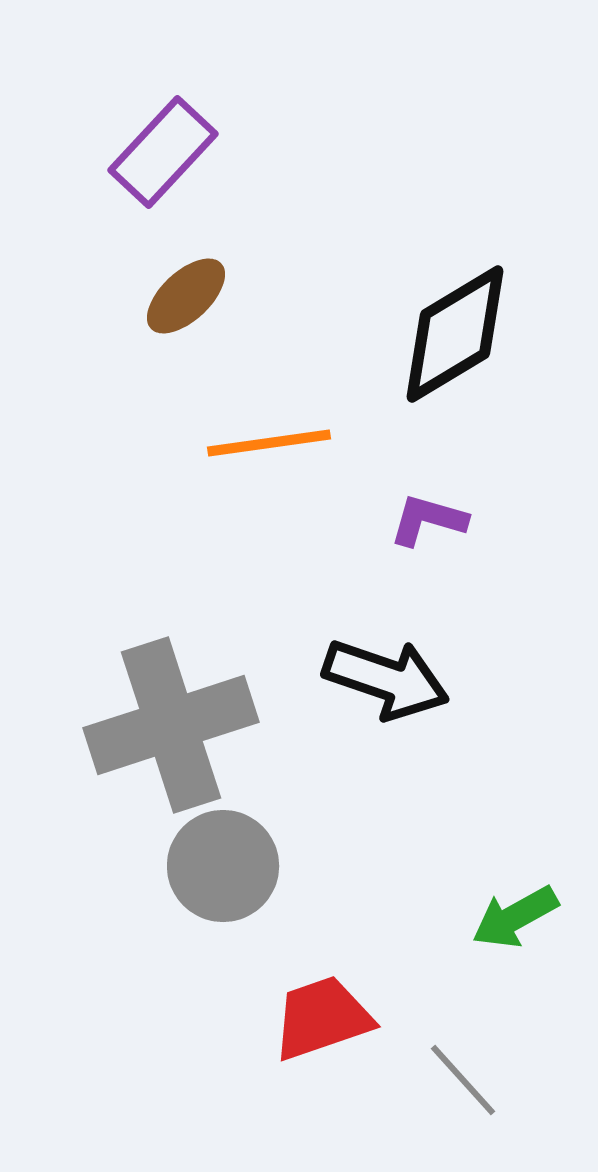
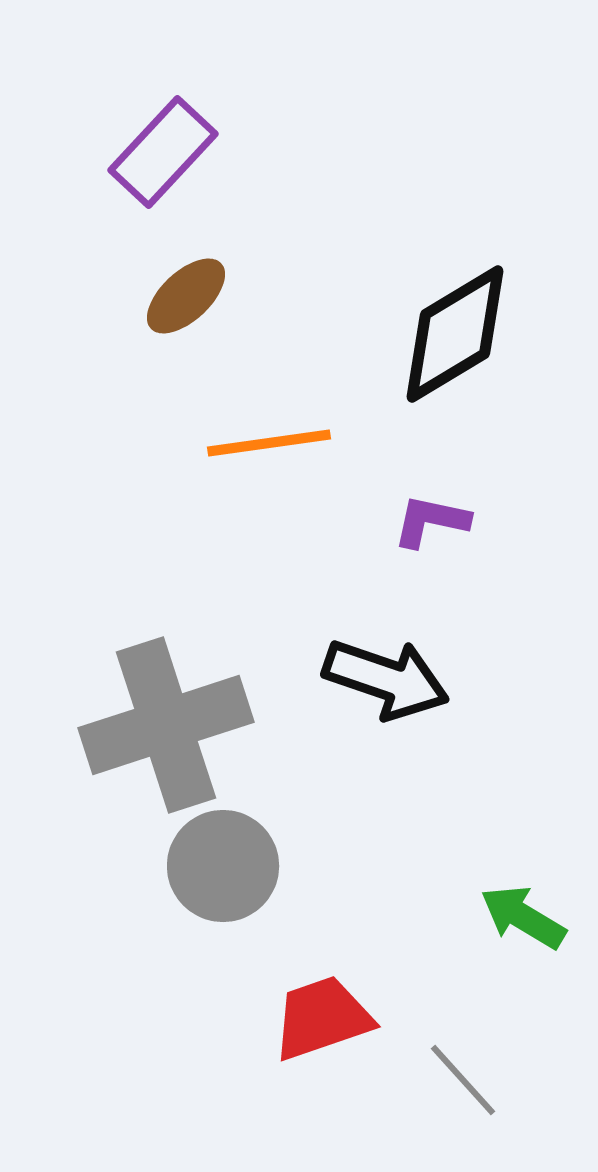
purple L-shape: moved 3 px right, 1 px down; rotated 4 degrees counterclockwise
gray cross: moved 5 px left
green arrow: moved 8 px right; rotated 60 degrees clockwise
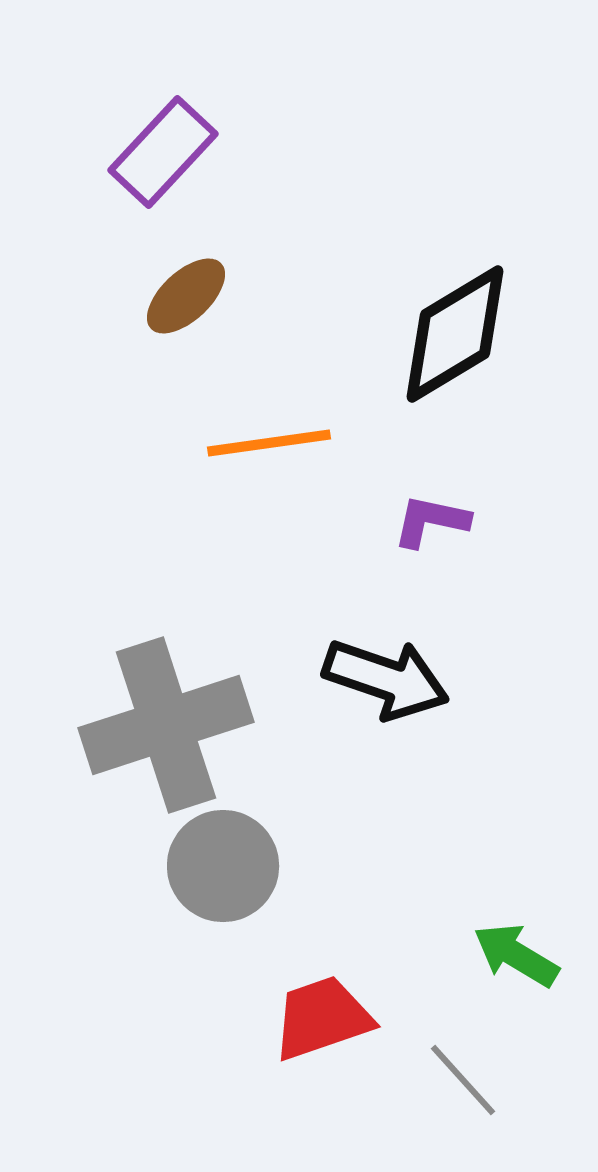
green arrow: moved 7 px left, 38 px down
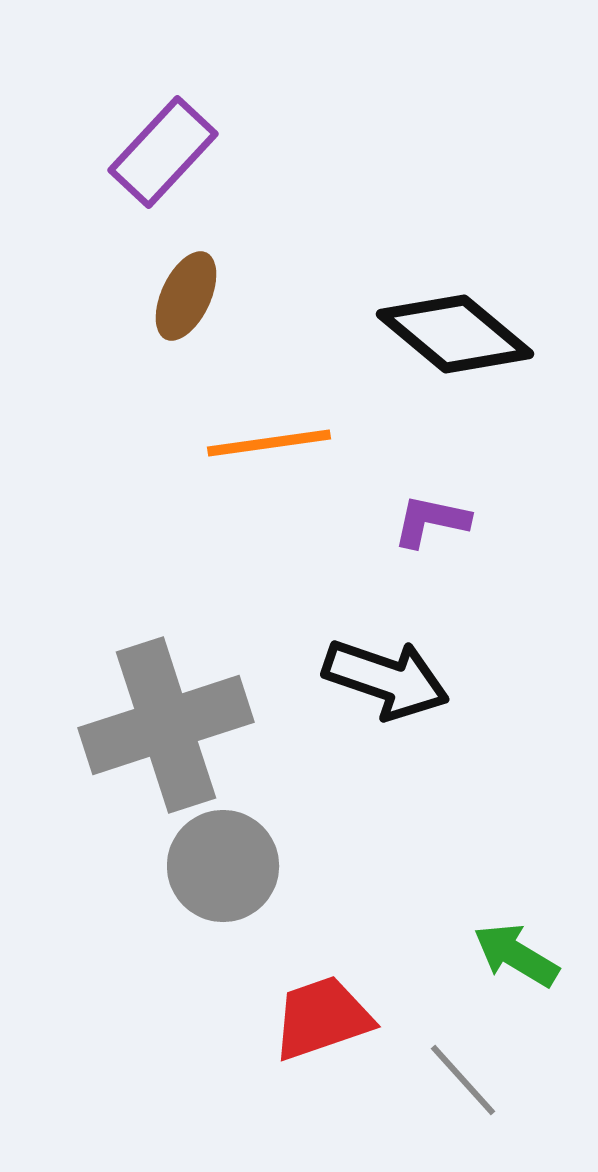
brown ellipse: rotated 22 degrees counterclockwise
black diamond: rotated 71 degrees clockwise
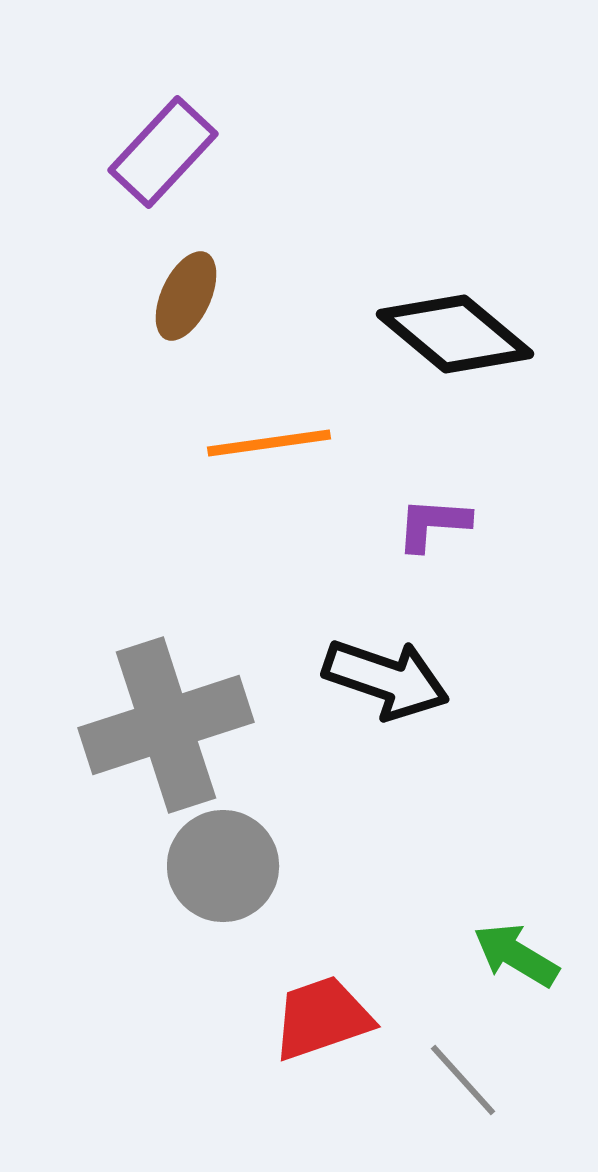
purple L-shape: moved 2 px right, 3 px down; rotated 8 degrees counterclockwise
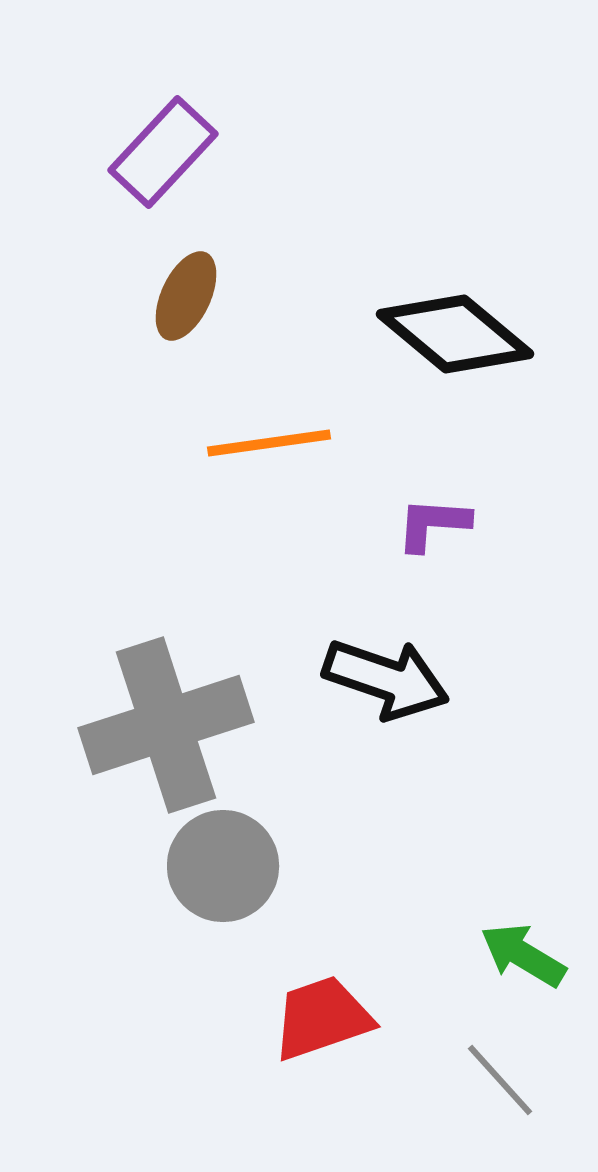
green arrow: moved 7 px right
gray line: moved 37 px right
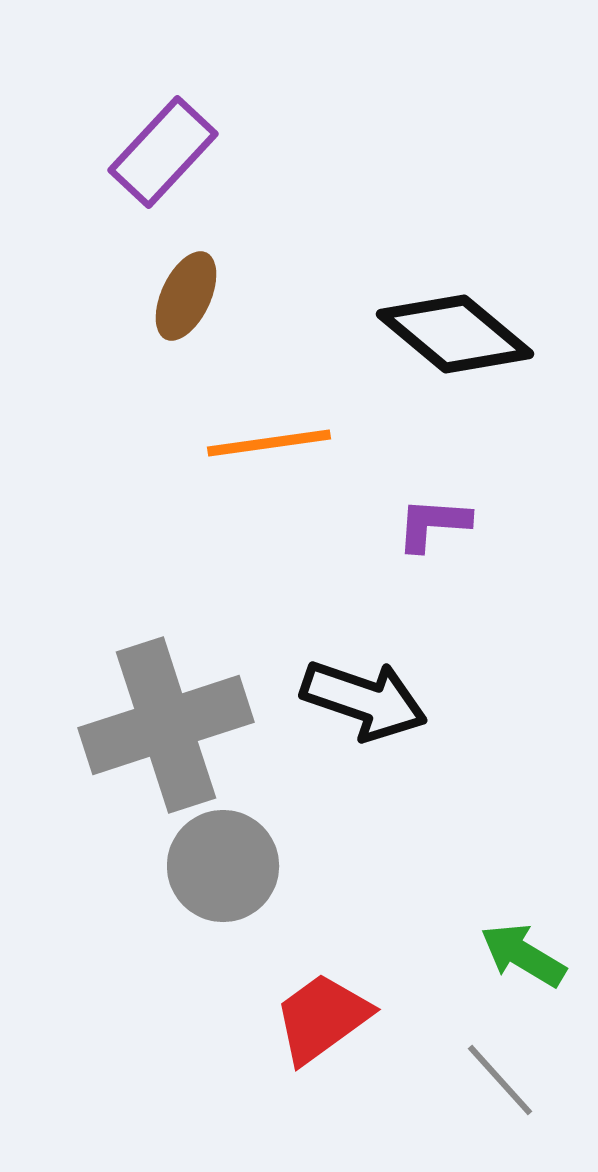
black arrow: moved 22 px left, 21 px down
red trapezoid: rotated 17 degrees counterclockwise
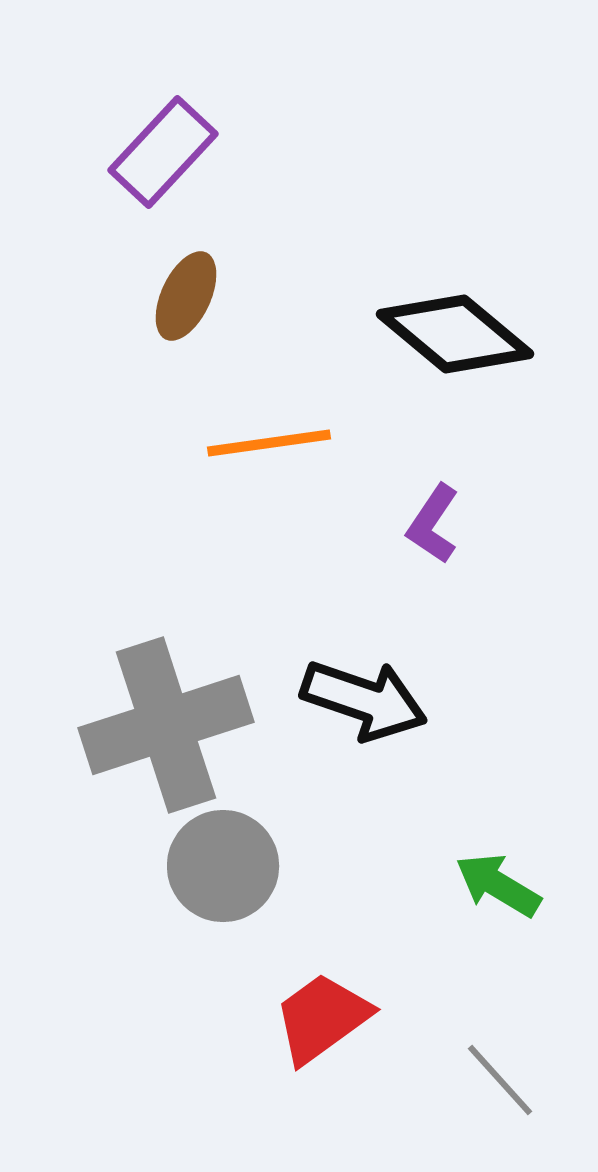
purple L-shape: rotated 60 degrees counterclockwise
green arrow: moved 25 px left, 70 px up
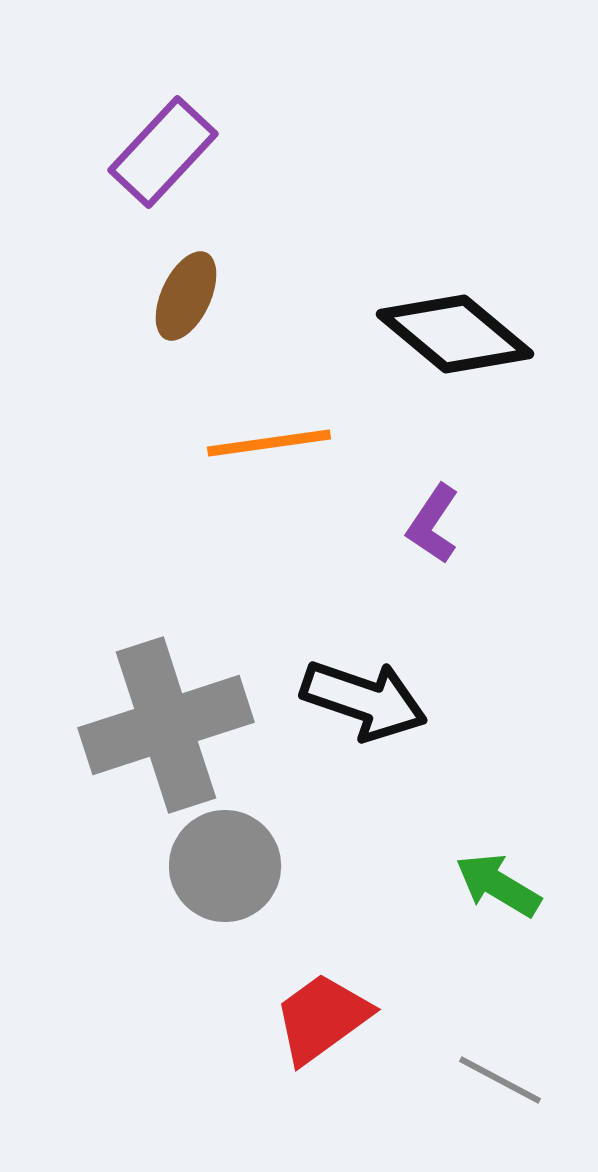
gray circle: moved 2 px right
gray line: rotated 20 degrees counterclockwise
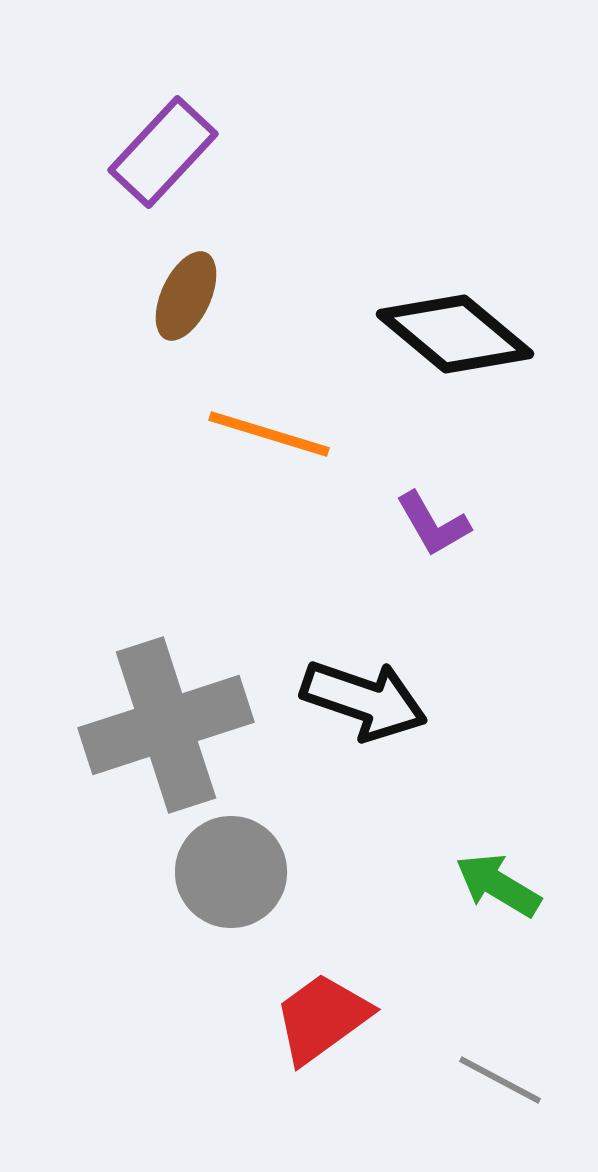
orange line: moved 9 px up; rotated 25 degrees clockwise
purple L-shape: rotated 64 degrees counterclockwise
gray circle: moved 6 px right, 6 px down
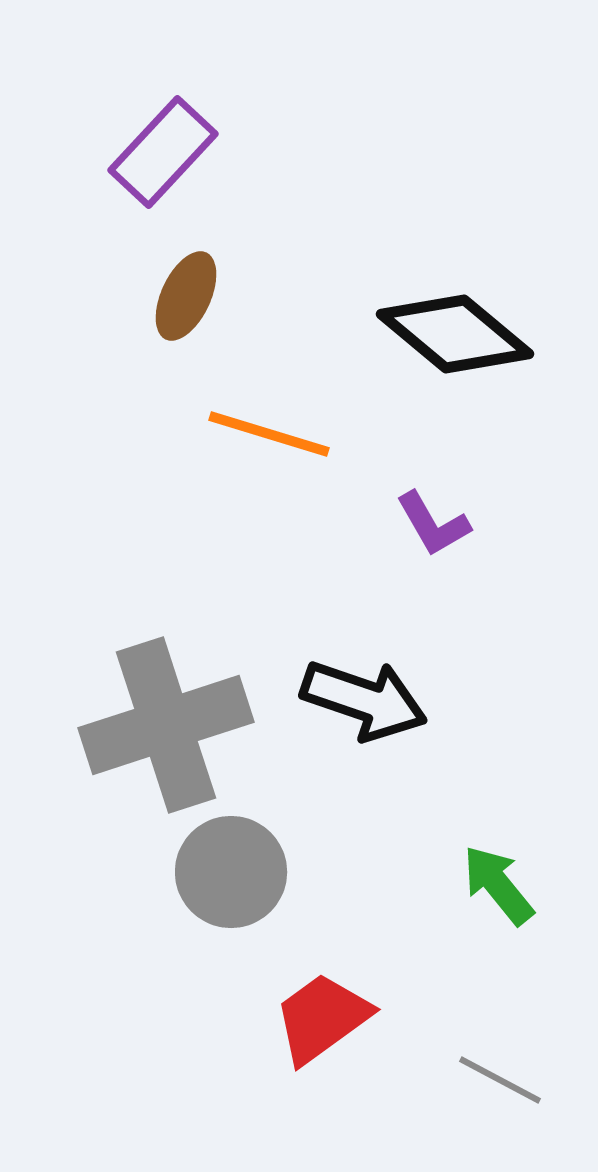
green arrow: rotated 20 degrees clockwise
